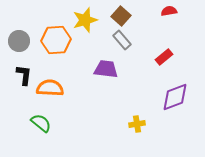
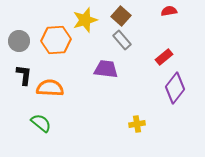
purple diamond: moved 9 px up; rotated 32 degrees counterclockwise
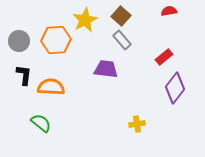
yellow star: rotated 10 degrees counterclockwise
orange semicircle: moved 1 px right, 1 px up
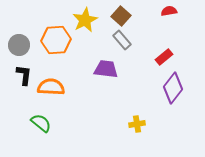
gray circle: moved 4 px down
purple diamond: moved 2 px left
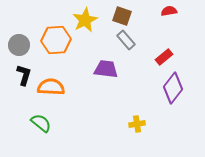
brown square: moved 1 px right; rotated 24 degrees counterclockwise
gray rectangle: moved 4 px right
black L-shape: rotated 10 degrees clockwise
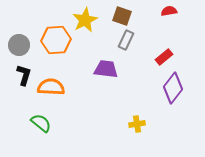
gray rectangle: rotated 66 degrees clockwise
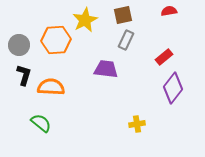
brown square: moved 1 px right, 1 px up; rotated 30 degrees counterclockwise
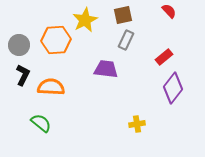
red semicircle: rotated 56 degrees clockwise
black L-shape: moved 1 px left; rotated 10 degrees clockwise
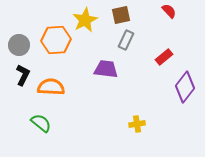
brown square: moved 2 px left
purple diamond: moved 12 px right, 1 px up
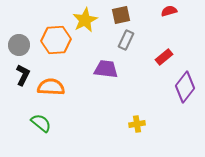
red semicircle: rotated 63 degrees counterclockwise
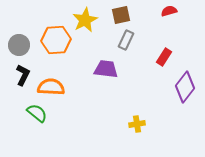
red rectangle: rotated 18 degrees counterclockwise
green semicircle: moved 4 px left, 10 px up
